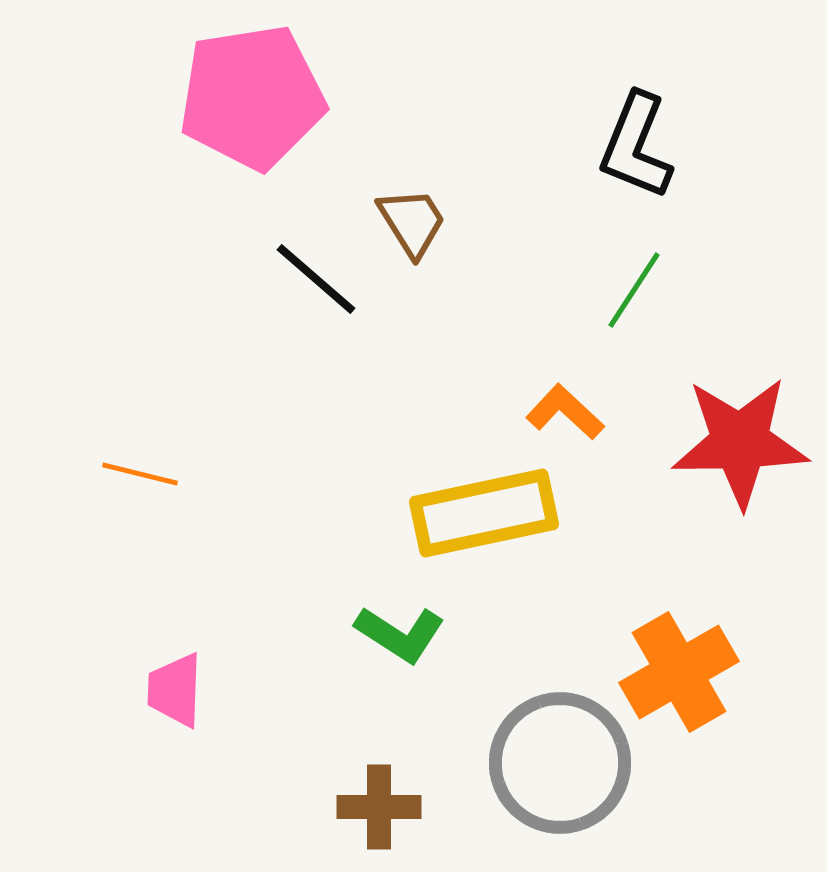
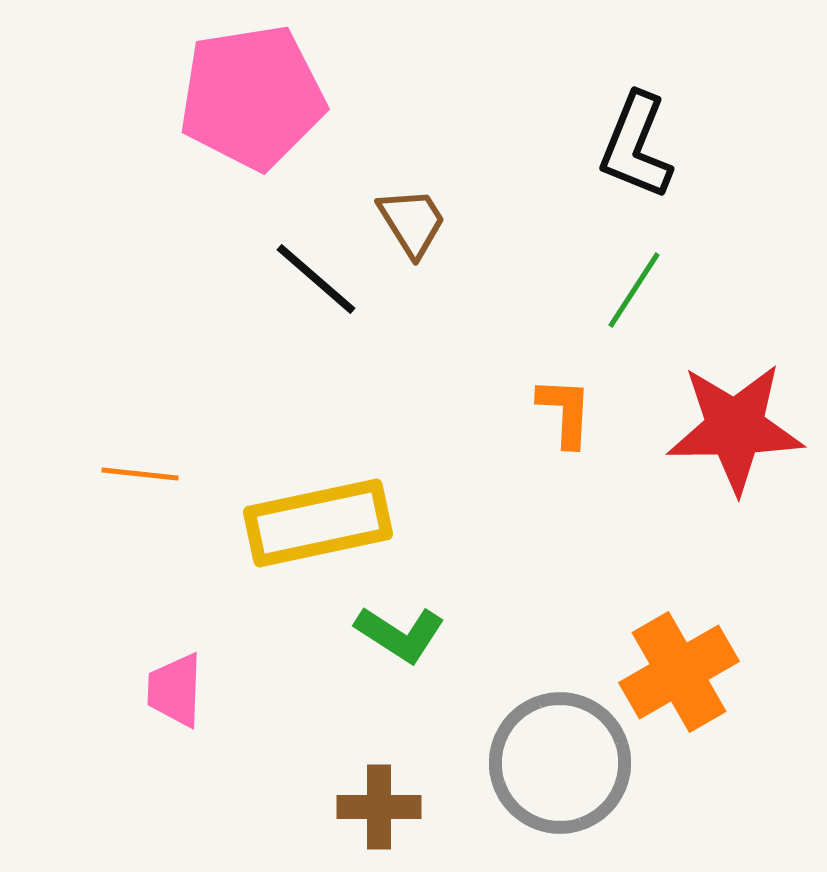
orange L-shape: rotated 50 degrees clockwise
red star: moved 5 px left, 14 px up
orange line: rotated 8 degrees counterclockwise
yellow rectangle: moved 166 px left, 10 px down
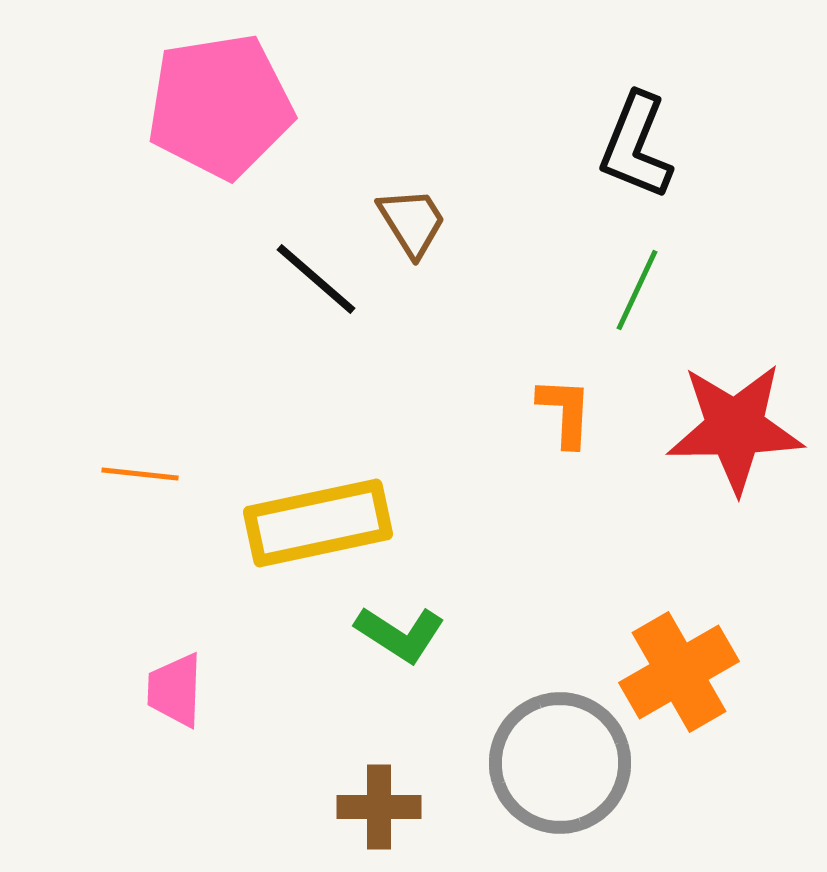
pink pentagon: moved 32 px left, 9 px down
green line: moved 3 px right; rotated 8 degrees counterclockwise
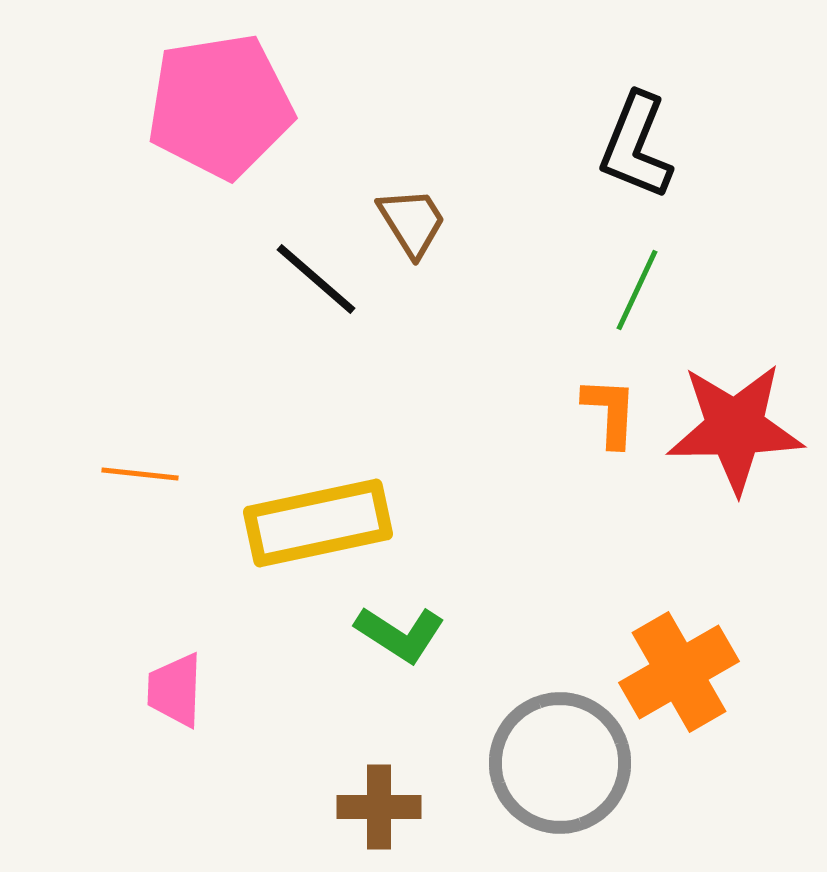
orange L-shape: moved 45 px right
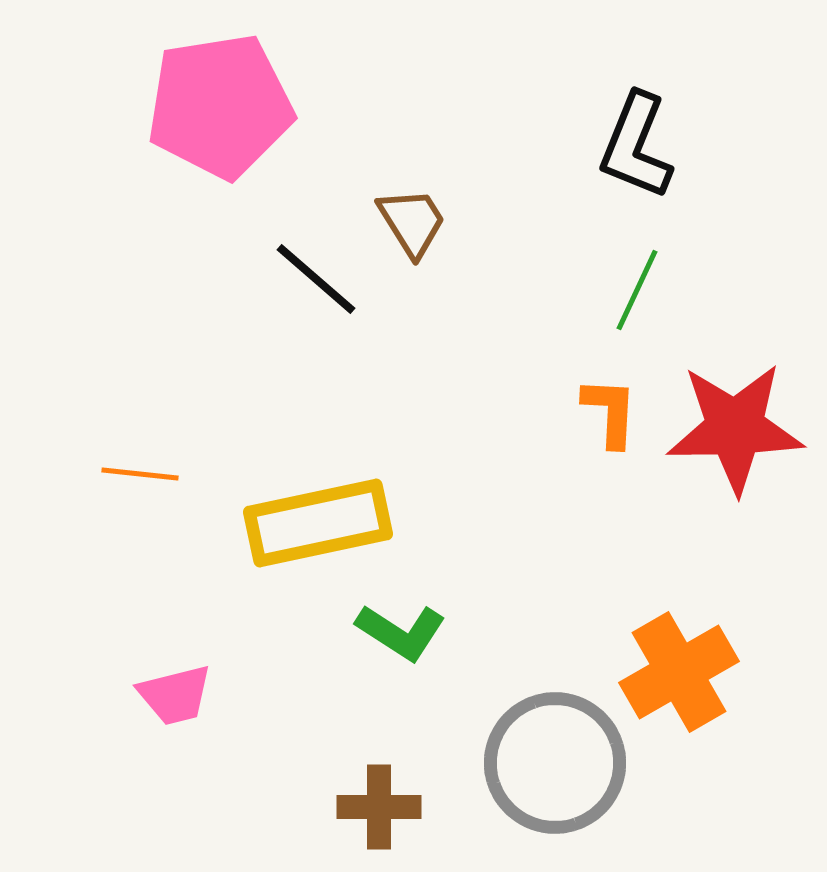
green L-shape: moved 1 px right, 2 px up
pink trapezoid: moved 5 px down; rotated 106 degrees counterclockwise
gray circle: moved 5 px left
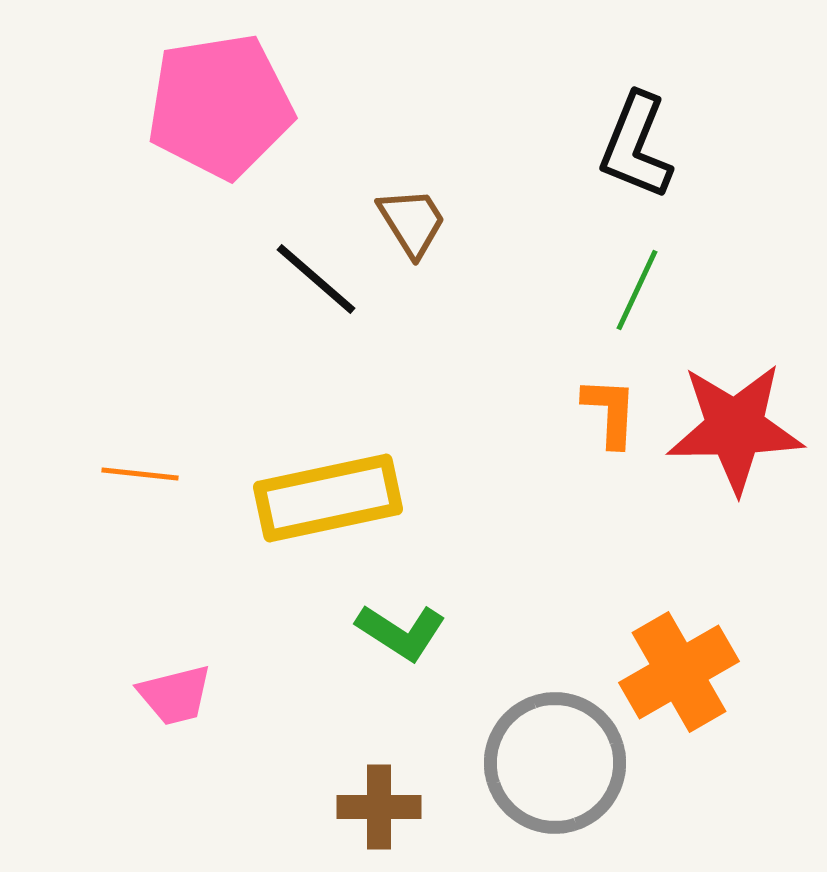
yellow rectangle: moved 10 px right, 25 px up
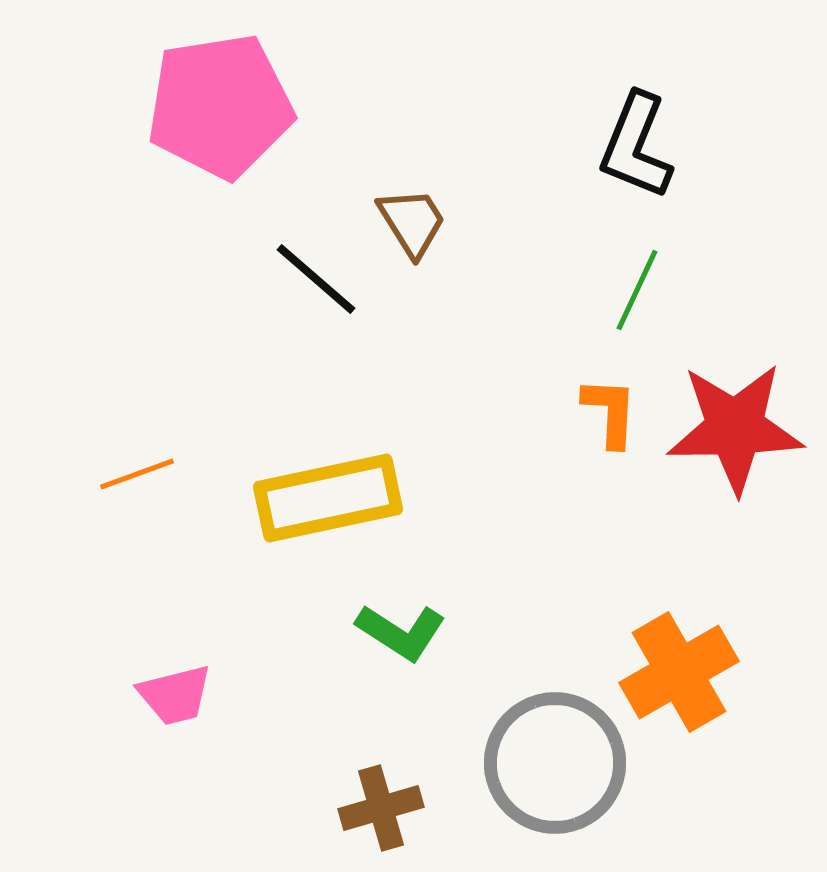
orange line: moved 3 px left; rotated 26 degrees counterclockwise
brown cross: moved 2 px right, 1 px down; rotated 16 degrees counterclockwise
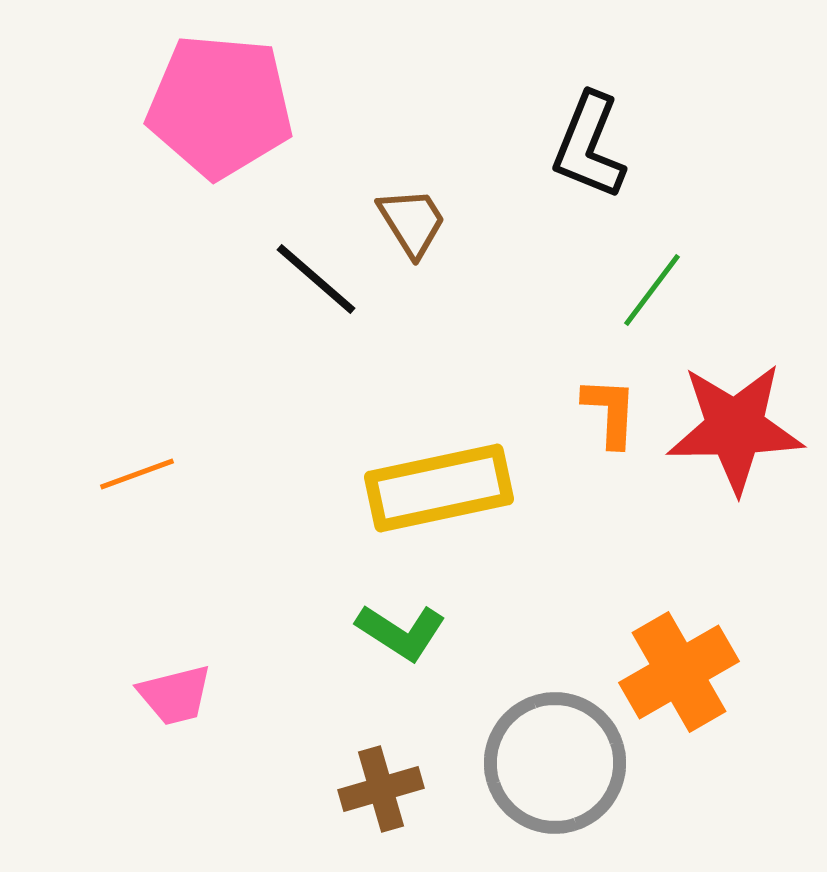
pink pentagon: rotated 14 degrees clockwise
black L-shape: moved 47 px left
green line: moved 15 px right; rotated 12 degrees clockwise
yellow rectangle: moved 111 px right, 10 px up
brown cross: moved 19 px up
